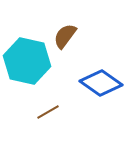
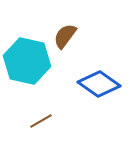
blue diamond: moved 2 px left, 1 px down
brown line: moved 7 px left, 9 px down
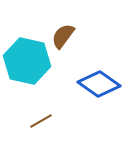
brown semicircle: moved 2 px left
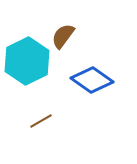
cyan hexagon: rotated 21 degrees clockwise
blue diamond: moved 7 px left, 4 px up
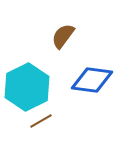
cyan hexagon: moved 26 px down
blue diamond: rotated 27 degrees counterclockwise
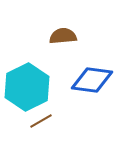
brown semicircle: rotated 48 degrees clockwise
